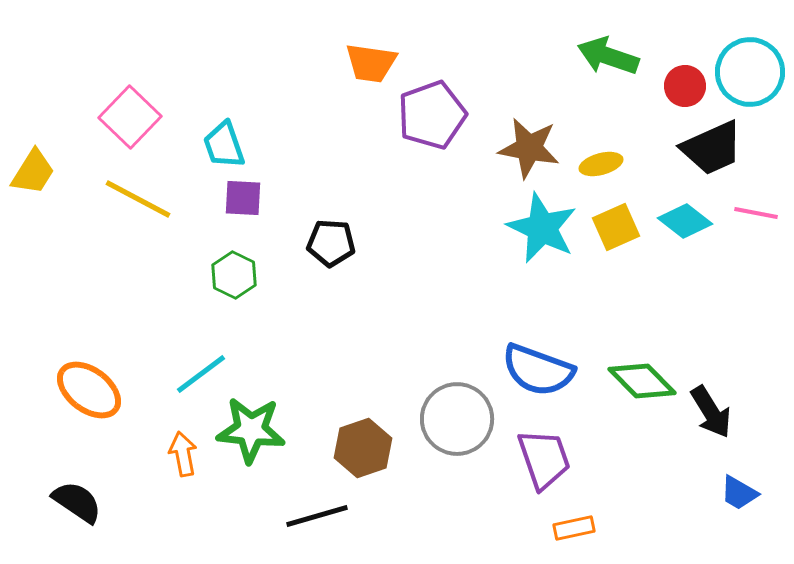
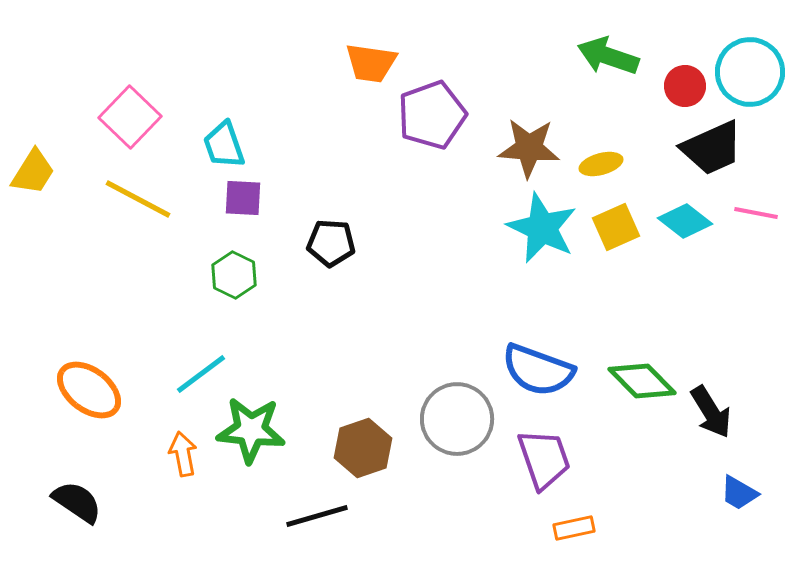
brown star: rotated 6 degrees counterclockwise
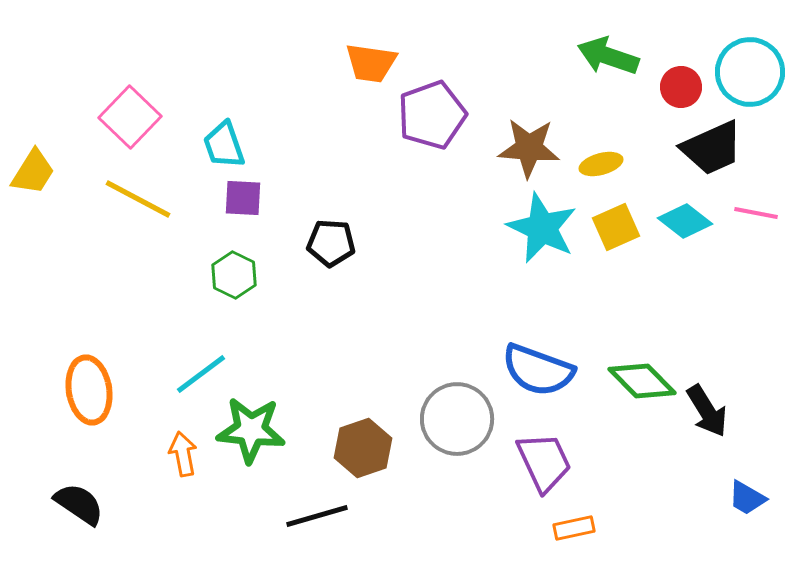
red circle: moved 4 px left, 1 px down
orange ellipse: rotated 44 degrees clockwise
black arrow: moved 4 px left, 1 px up
purple trapezoid: moved 3 px down; rotated 6 degrees counterclockwise
blue trapezoid: moved 8 px right, 5 px down
black semicircle: moved 2 px right, 2 px down
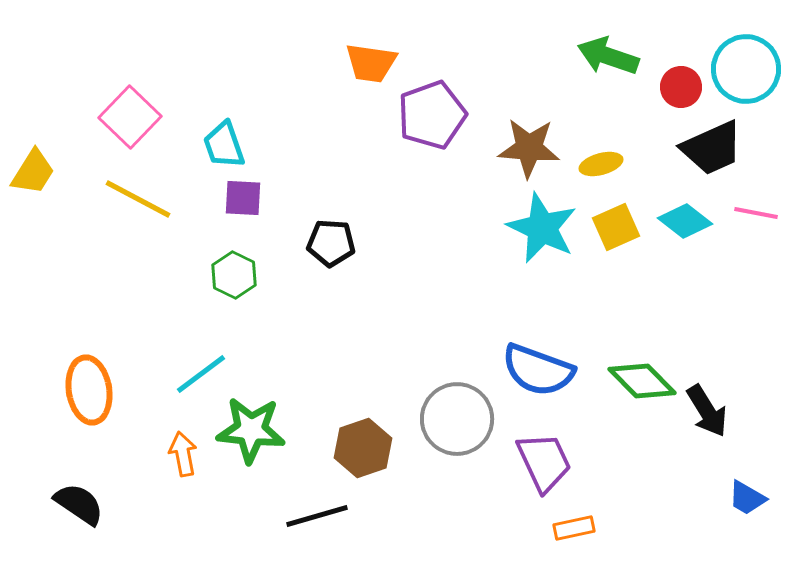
cyan circle: moved 4 px left, 3 px up
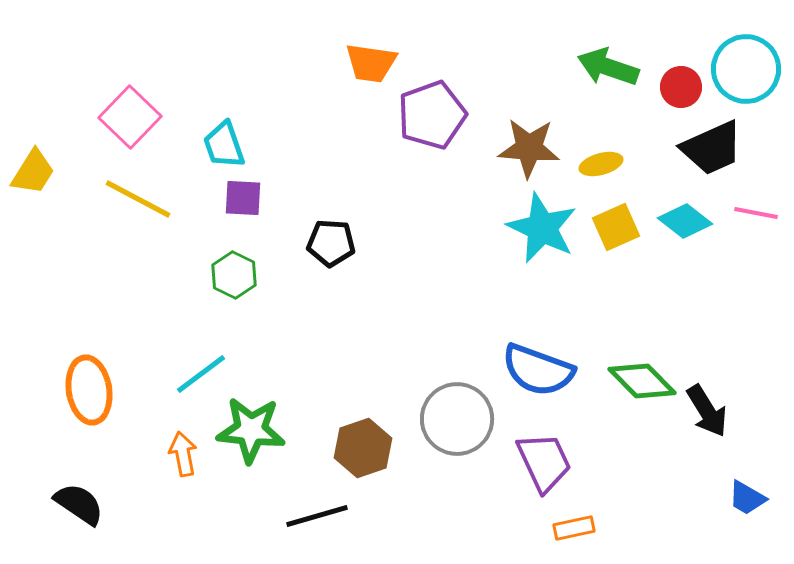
green arrow: moved 11 px down
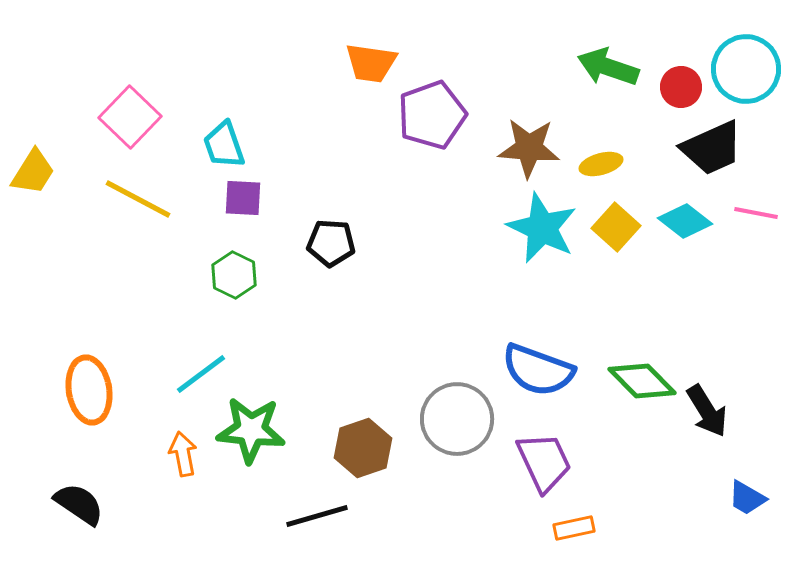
yellow square: rotated 24 degrees counterclockwise
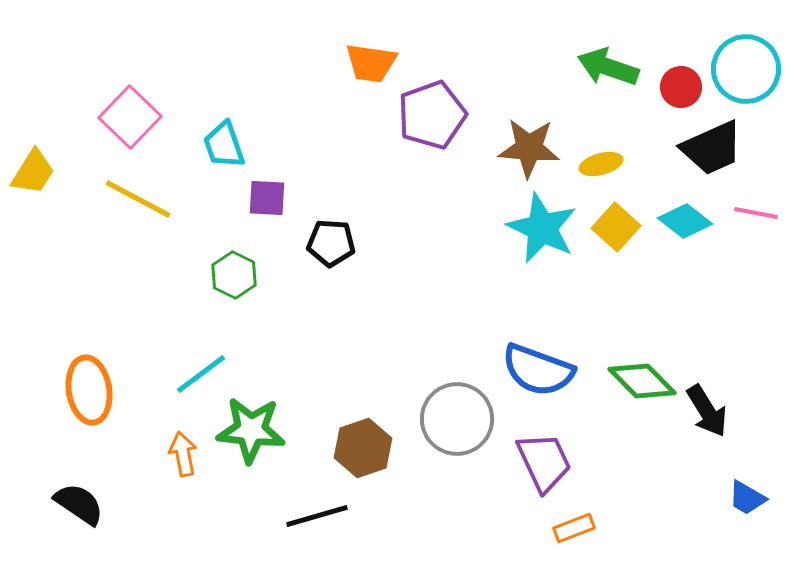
purple square: moved 24 px right
orange rectangle: rotated 9 degrees counterclockwise
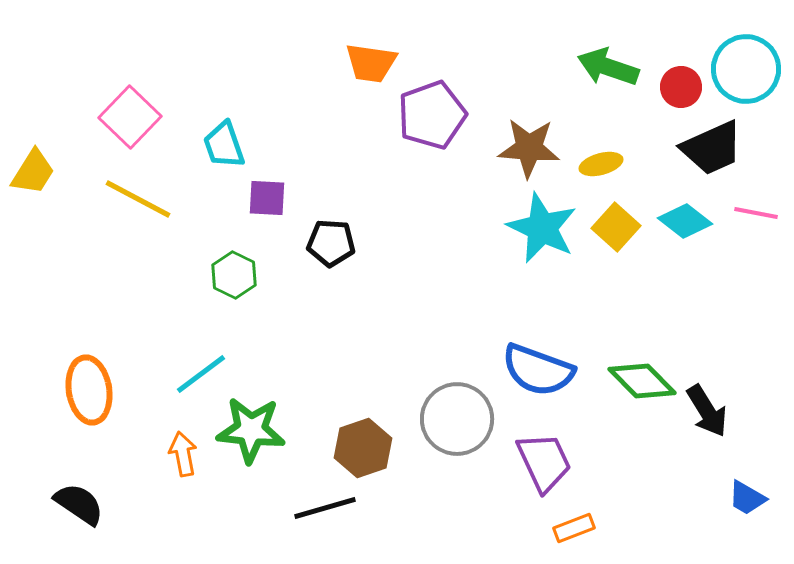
black line: moved 8 px right, 8 px up
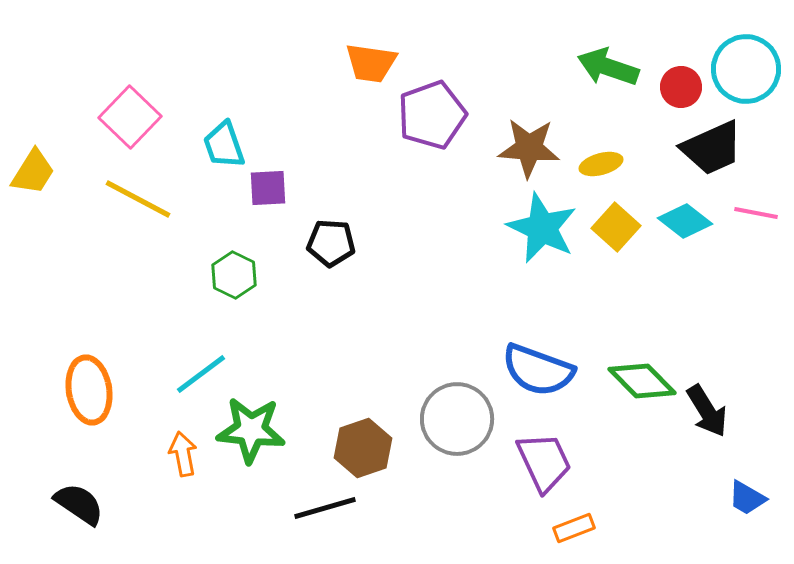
purple square: moved 1 px right, 10 px up; rotated 6 degrees counterclockwise
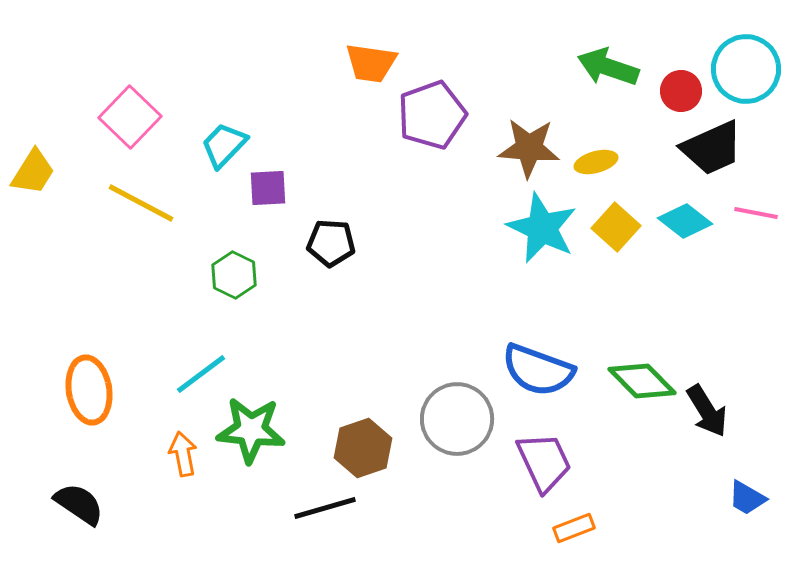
red circle: moved 4 px down
cyan trapezoid: rotated 63 degrees clockwise
yellow ellipse: moved 5 px left, 2 px up
yellow line: moved 3 px right, 4 px down
